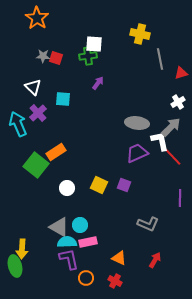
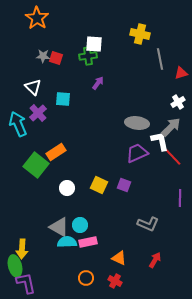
purple L-shape: moved 43 px left, 24 px down
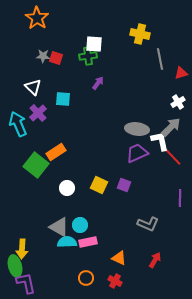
gray ellipse: moved 6 px down
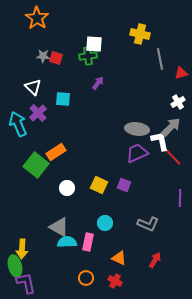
cyan circle: moved 25 px right, 2 px up
pink rectangle: rotated 66 degrees counterclockwise
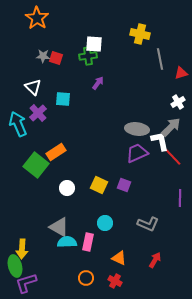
purple L-shape: rotated 95 degrees counterclockwise
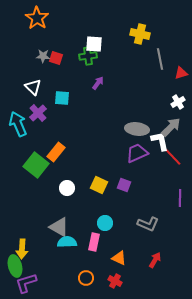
cyan square: moved 1 px left, 1 px up
orange rectangle: rotated 18 degrees counterclockwise
pink rectangle: moved 6 px right
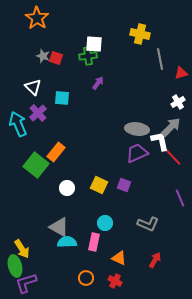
gray star: rotated 16 degrees clockwise
purple line: rotated 24 degrees counterclockwise
yellow arrow: rotated 36 degrees counterclockwise
